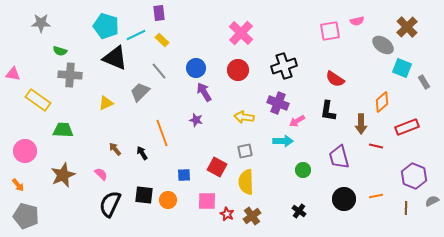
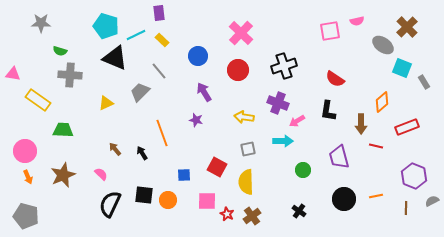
blue circle at (196, 68): moved 2 px right, 12 px up
gray square at (245, 151): moved 3 px right, 2 px up
orange arrow at (18, 185): moved 10 px right, 8 px up; rotated 16 degrees clockwise
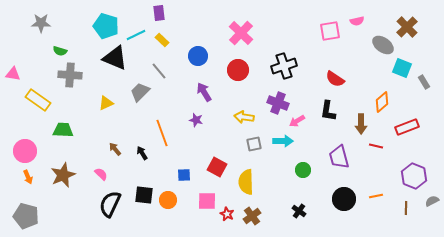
gray square at (248, 149): moved 6 px right, 5 px up
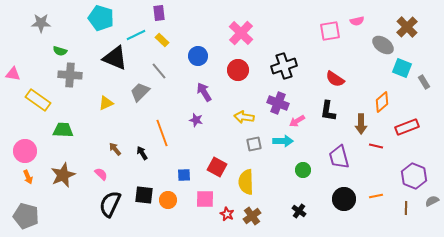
cyan pentagon at (106, 26): moved 5 px left, 8 px up
pink square at (207, 201): moved 2 px left, 2 px up
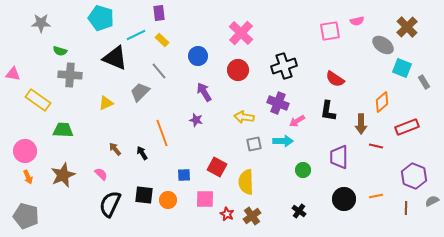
purple trapezoid at (339, 157): rotated 15 degrees clockwise
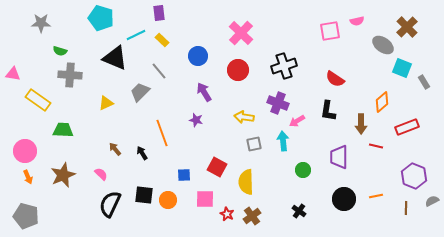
cyan arrow at (283, 141): rotated 96 degrees counterclockwise
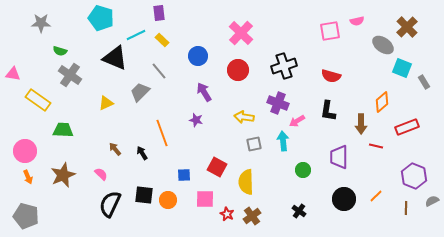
gray cross at (70, 75): rotated 30 degrees clockwise
red semicircle at (335, 79): moved 4 px left, 3 px up; rotated 18 degrees counterclockwise
orange line at (376, 196): rotated 32 degrees counterclockwise
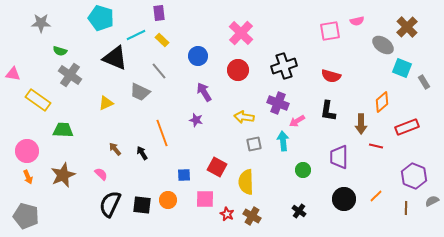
gray trapezoid at (140, 92): rotated 110 degrees counterclockwise
pink circle at (25, 151): moved 2 px right
black square at (144, 195): moved 2 px left, 10 px down
brown cross at (252, 216): rotated 24 degrees counterclockwise
